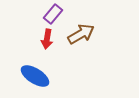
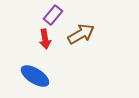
purple rectangle: moved 1 px down
red arrow: moved 2 px left; rotated 18 degrees counterclockwise
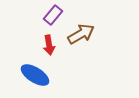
red arrow: moved 4 px right, 6 px down
blue ellipse: moved 1 px up
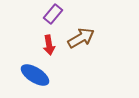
purple rectangle: moved 1 px up
brown arrow: moved 4 px down
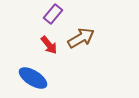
red arrow: rotated 30 degrees counterclockwise
blue ellipse: moved 2 px left, 3 px down
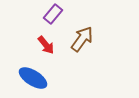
brown arrow: moved 1 px right, 1 px down; rotated 24 degrees counterclockwise
red arrow: moved 3 px left
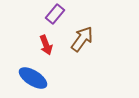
purple rectangle: moved 2 px right
red arrow: rotated 18 degrees clockwise
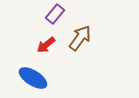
brown arrow: moved 2 px left, 1 px up
red arrow: rotated 72 degrees clockwise
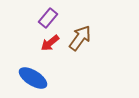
purple rectangle: moved 7 px left, 4 px down
red arrow: moved 4 px right, 2 px up
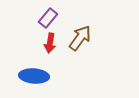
red arrow: rotated 42 degrees counterclockwise
blue ellipse: moved 1 px right, 2 px up; rotated 28 degrees counterclockwise
